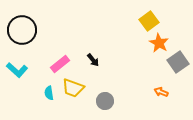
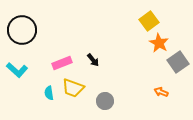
pink rectangle: moved 2 px right, 1 px up; rotated 18 degrees clockwise
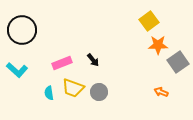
orange star: moved 1 px left, 2 px down; rotated 30 degrees counterclockwise
gray circle: moved 6 px left, 9 px up
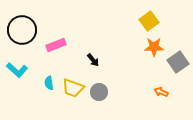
orange star: moved 4 px left, 2 px down
pink rectangle: moved 6 px left, 18 px up
cyan semicircle: moved 10 px up
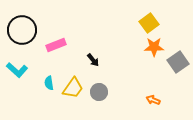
yellow square: moved 2 px down
yellow trapezoid: rotated 75 degrees counterclockwise
orange arrow: moved 8 px left, 8 px down
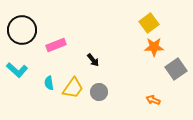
gray square: moved 2 px left, 7 px down
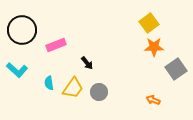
black arrow: moved 6 px left, 3 px down
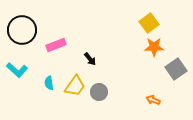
black arrow: moved 3 px right, 4 px up
yellow trapezoid: moved 2 px right, 2 px up
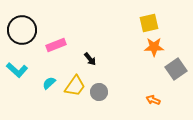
yellow square: rotated 24 degrees clockwise
cyan semicircle: rotated 56 degrees clockwise
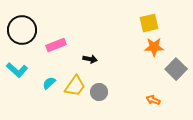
black arrow: rotated 40 degrees counterclockwise
gray square: rotated 10 degrees counterclockwise
